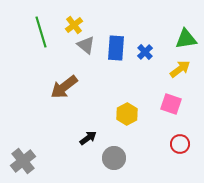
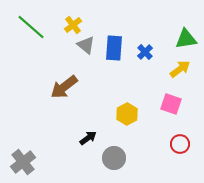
yellow cross: moved 1 px left
green line: moved 10 px left, 5 px up; rotated 32 degrees counterclockwise
blue rectangle: moved 2 px left
gray cross: moved 1 px down
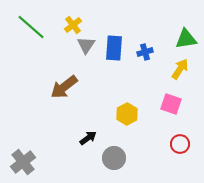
gray triangle: rotated 24 degrees clockwise
blue cross: rotated 28 degrees clockwise
yellow arrow: rotated 20 degrees counterclockwise
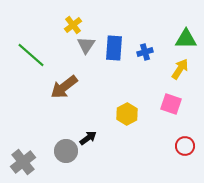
green line: moved 28 px down
green triangle: rotated 10 degrees clockwise
red circle: moved 5 px right, 2 px down
gray circle: moved 48 px left, 7 px up
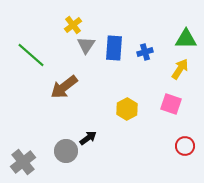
yellow hexagon: moved 5 px up
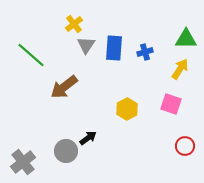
yellow cross: moved 1 px right, 1 px up
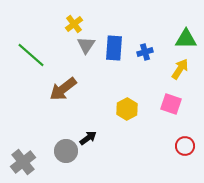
brown arrow: moved 1 px left, 2 px down
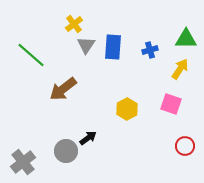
blue rectangle: moved 1 px left, 1 px up
blue cross: moved 5 px right, 2 px up
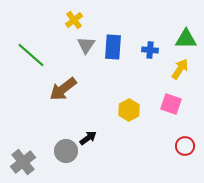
yellow cross: moved 4 px up
blue cross: rotated 21 degrees clockwise
yellow hexagon: moved 2 px right, 1 px down
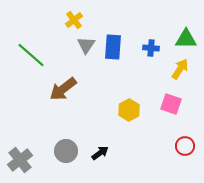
blue cross: moved 1 px right, 2 px up
black arrow: moved 12 px right, 15 px down
gray cross: moved 3 px left, 2 px up
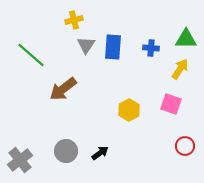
yellow cross: rotated 24 degrees clockwise
